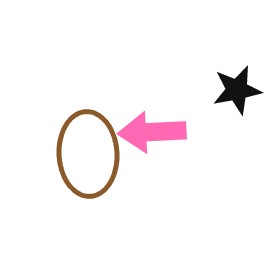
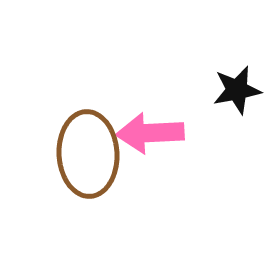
pink arrow: moved 2 px left, 1 px down
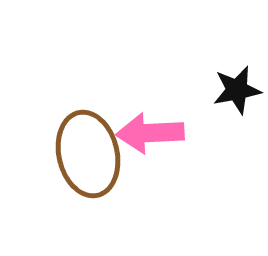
brown ellipse: rotated 10 degrees counterclockwise
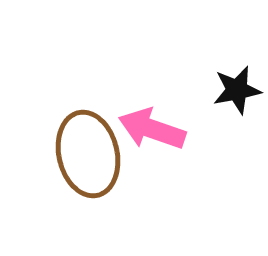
pink arrow: moved 2 px right, 4 px up; rotated 22 degrees clockwise
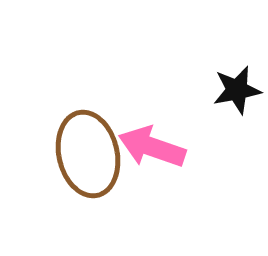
pink arrow: moved 18 px down
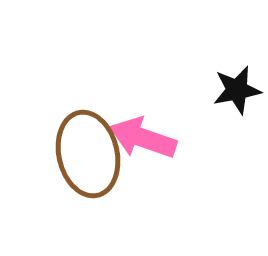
pink arrow: moved 9 px left, 9 px up
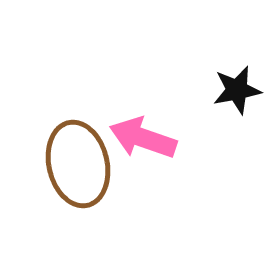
brown ellipse: moved 10 px left, 10 px down
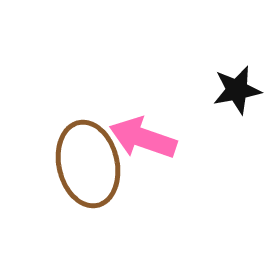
brown ellipse: moved 10 px right
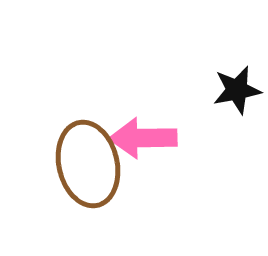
pink arrow: rotated 20 degrees counterclockwise
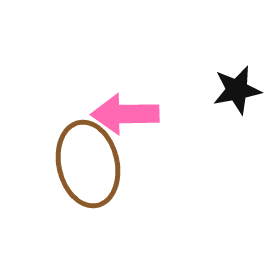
pink arrow: moved 18 px left, 24 px up
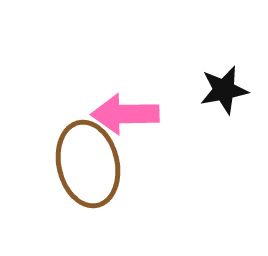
black star: moved 13 px left
